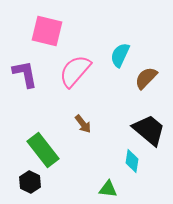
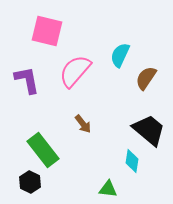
purple L-shape: moved 2 px right, 6 px down
brown semicircle: rotated 10 degrees counterclockwise
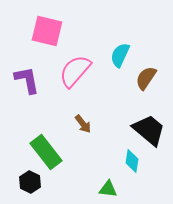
green rectangle: moved 3 px right, 2 px down
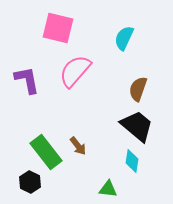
pink square: moved 11 px right, 3 px up
cyan semicircle: moved 4 px right, 17 px up
brown semicircle: moved 8 px left, 11 px down; rotated 15 degrees counterclockwise
brown arrow: moved 5 px left, 22 px down
black trapezoid: moved 12 px left, 4 px up
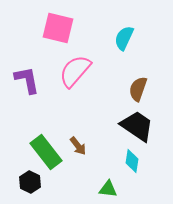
black trapezoid: rotated 6 degrees counterclockwise
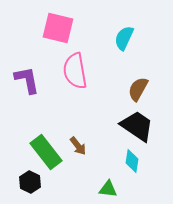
pink semicircle: rotated 51 degrees counterclockwise
brown semicircle: rotated 10 degrees clockwise
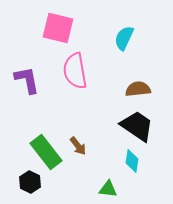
brown semicircle: rotated 55 degrees clockwise
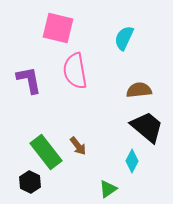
purple L-shape: moved 2 px right
brown semicircle: moved 1 px right, 1 px down
black trapezoid: moved 10 px right, 1 px down; rotated 6 degrees clockwise
cyan diamond: rotated 20 degrees clockwise
green triangle: rotated 42 degrees counterclockwise
